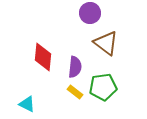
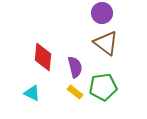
purple circle: moved 12 px right
purple semicircle: rotated 20 degrees counterclockwise
cyan triangle: moved 5 px right, 11 px up
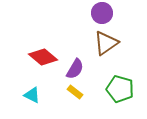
brown triangle: rotated 48 degrees clockwise
red diamond: rotated 56 degrees counterclockwise
purple semicircle: moved 2 px down; rotated 45 degrees clockwise
green pentagon: moved 17 px right, 2 px down; rotated 24 degrees clockwise
cyan triangle: moved 2 px down
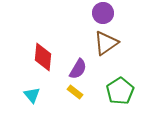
purple circle: moved 1 px right
red diamond: rotated 56 degrees clockwise
purple semicircle: moved 3 px right
green pentagon: moved 2 px down; rotated 24 degrees clockwise
cyan triangle: rotated 24 degrees clockwise
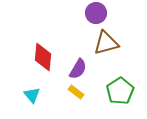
purple circle: moved 7 px left
brown triangle: rotated 20 degrees clockwise
yellow rectangle: moved 1 px right
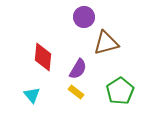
purple circle: moved 12 px left, 4 px down
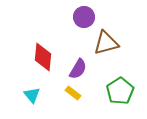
yellow rectangle: moved 3 px left, 1 px down
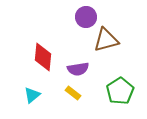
purple circle: moved 2 px right
brown triangle: moved 3 px up
purple semicircle: rotated 50 degrees clockwise
cyan triangle: rotated 30 degrees clockwise
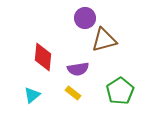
purple circle: moved 1 px left, 1 px down
brown triangle: moved 2 px left
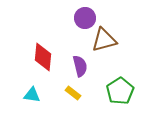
purple semicircle: moved 2 px right, 3 px up; rotated 95 degrees counterclockwise
cyan triangle: rotated 48 degrees clockwise
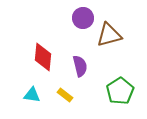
purple circle: moved 2 px left
brown triangle: moved 5 px right, 5 px up
yellow rectangle: moved 8 px left, 2 px down
